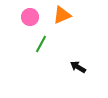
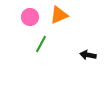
orange triangle: moved 3 px left
black arrow: moved 10 px right, 12 px up; rotated 21 degrees counterclockwise
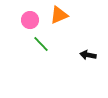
pink circle: moved 3 px down
green line: rotated 72 degrees counterclockwise
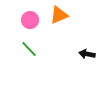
green line: moved 12 px left, 5 px down
black arrow: moved 1 px left, 1 px up
